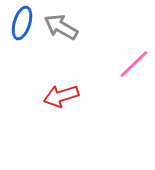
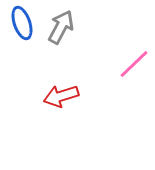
blue ellipse: rotated 36 degrees counterclockwise
gray arrow: rotated 88 degrees clockwise
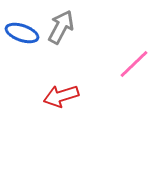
blue ellipse: moved 10 px down; rotated 52 degrees counterclockwise
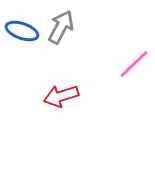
blue ellipse: moved 2 px up
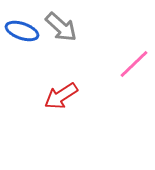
gray arrow: rotated 104 degrees clockwise
red arrow: rotated 16 degrees counterclockwise
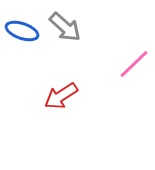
gray arrow: moved 4 px right
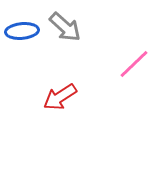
blue ellipse: rotated 24 degrees counterclockwise
red arrow: moved 1 px left, 1 px down
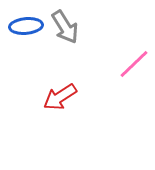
gray arrow: rotated 16 degrees clockwise
blue ellipse: moved 4 px right, 5 px up
